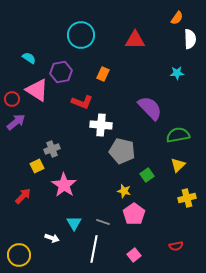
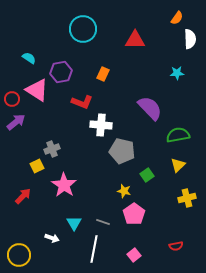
cyan circle: moved 2 px right, 6 px up
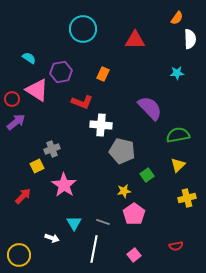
yellow star: rotated 24 degrees counterclockwise
